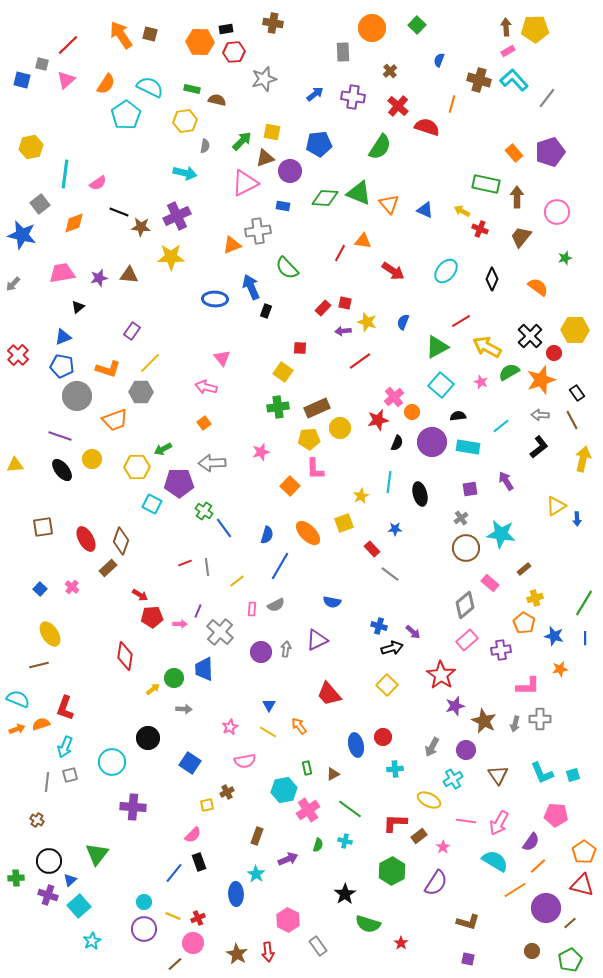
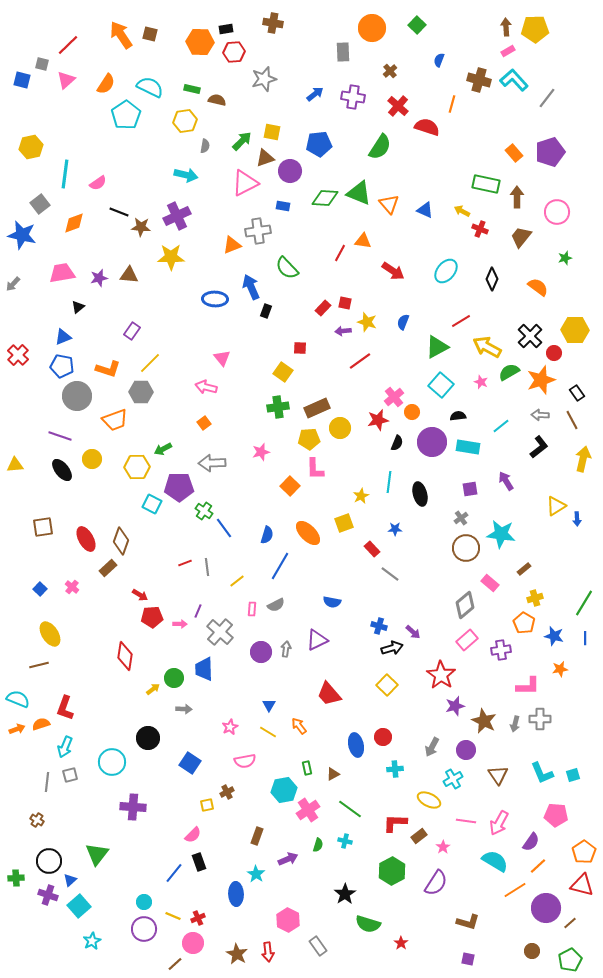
cyan arrow at (185, 173): moved 1 px right, 2 px down
purple pentagon at (179, 483): moved 4 px down
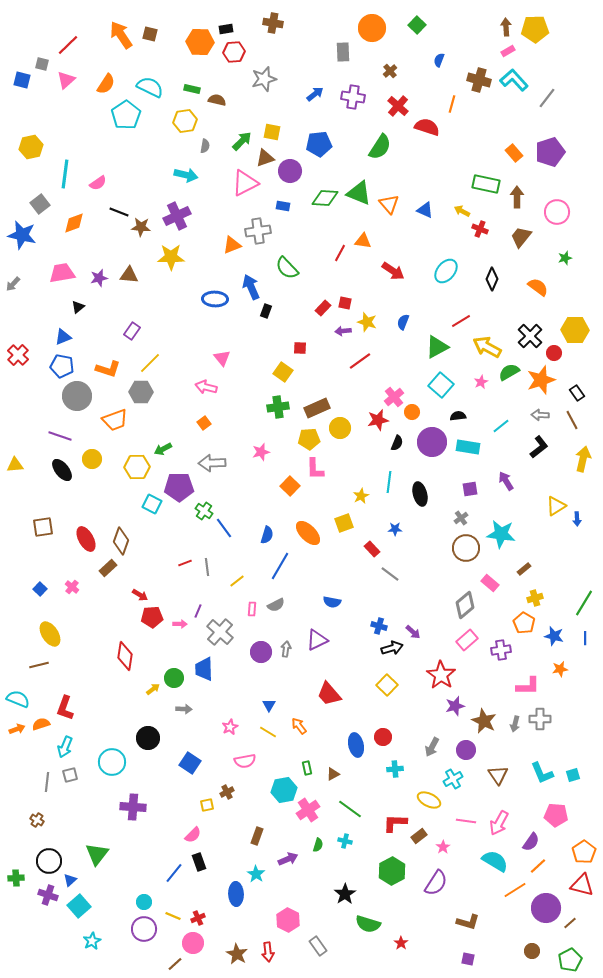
pink star at (481, 382): rotated 24 degrees clockwise
